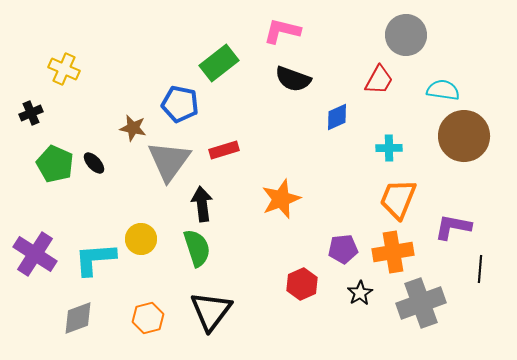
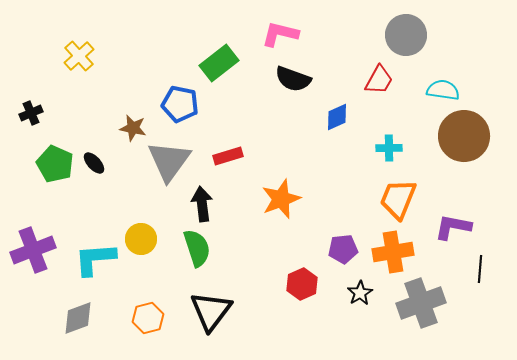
pink L-shape: moved 2 px left, 3 px down
yellow cross: moved 15 px right, 13 px up; rotated 24 degrees clockwise
red rectangle: moved 4 px right, 6 px down
purple cross: moved 2 px left, 4 px up; rotated 36 degrees clockwise
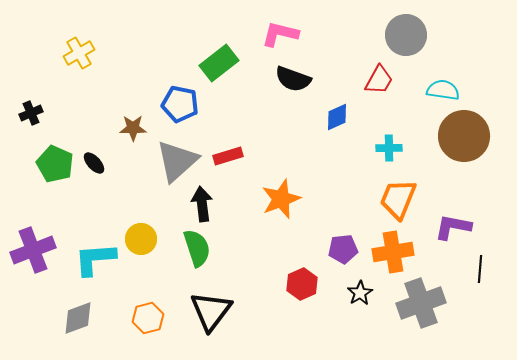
yellow cross: moved 3 px up; rotated 12 degrees clockwise
brown star: rotated 12 degrees counterclockwise
gray triangle: moved 8 px right; rotated 12 degrees clockwise
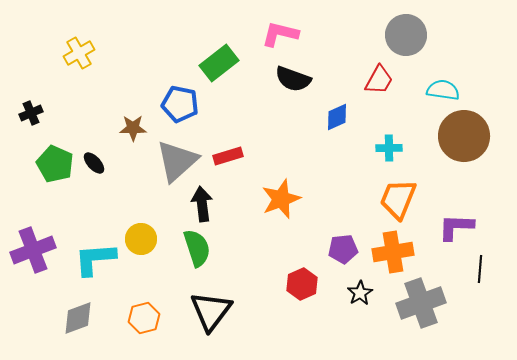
purple L-shape: moved 3 px right; rotated 9 degrees counterclockwise
orange hexagon: moved 4 px left
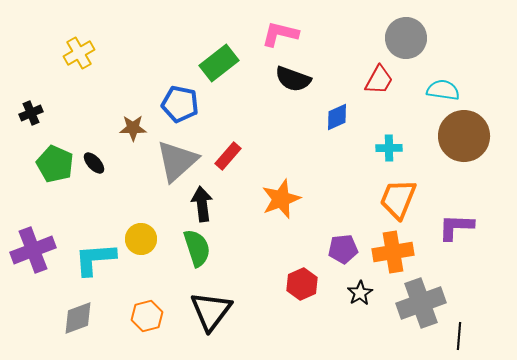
gray circle: moved 3 px down
red rectangle: rotated 32 degrees counterclockwise
black line: moved 21 px left, 67 px down
orange hexagon: moved 3 px right, 2 px up
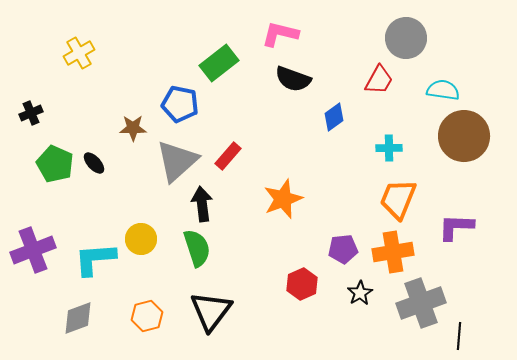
blue diamond: moved 3 px left; rotated 12 degrees counterclockwise
orange star: moved 2 px right
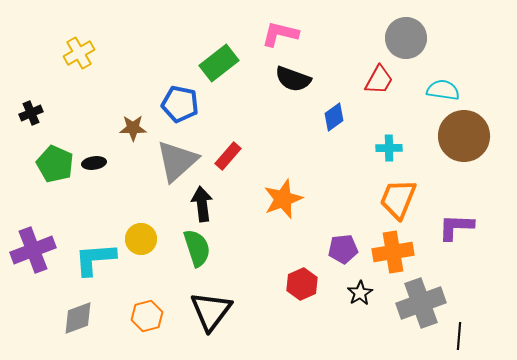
black ellipse: rotated 55 degrees counterclockwise
